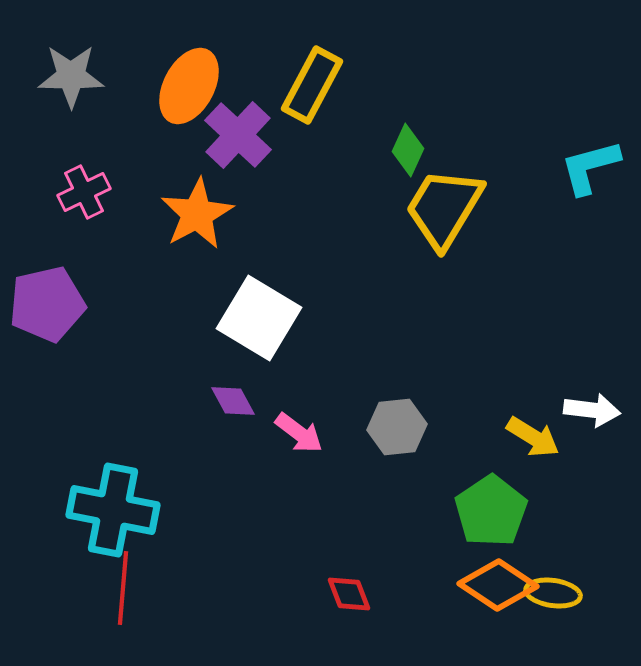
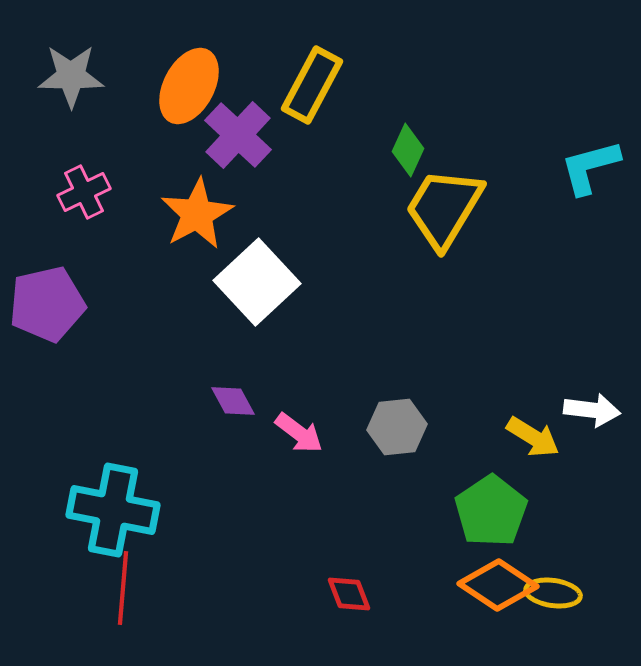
white square: moved 2 px left, 36 px up; rotated 16 degrees clockwise
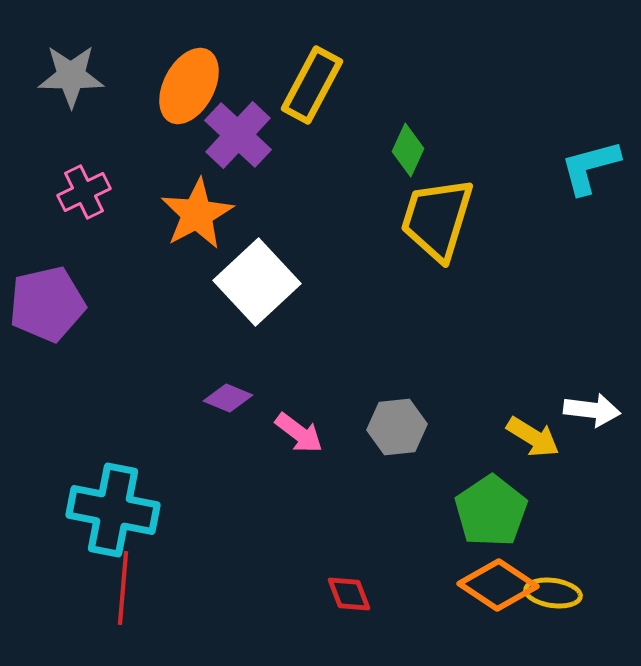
yellow trapezoid: moved 7 px left, 11 px down; rotated 14 degrees counterclockwise
purple diamond: moved 5 px left, 3 px up; rotated 39 degrees counterclockwise
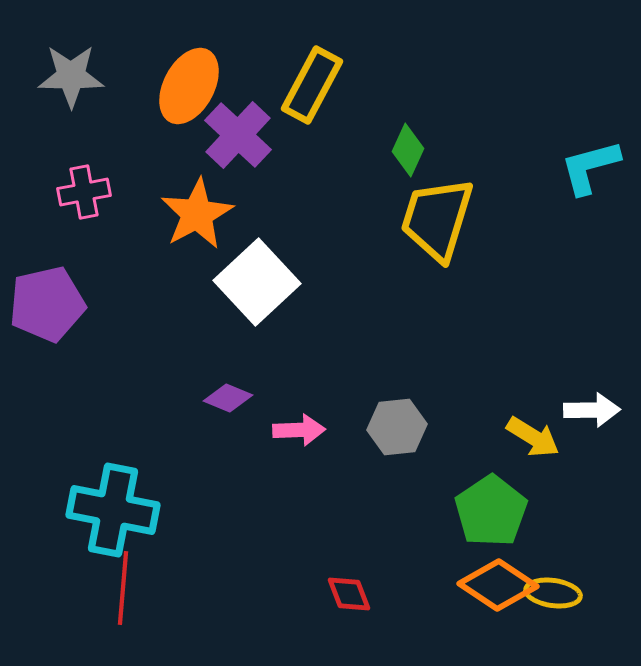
pink cross: rotated 15 degrees clockwise
white arrow: rotated 8 degrees counterclockwise
pink arrow: moved 3 px up; rotated 39 degrees counterclockwise
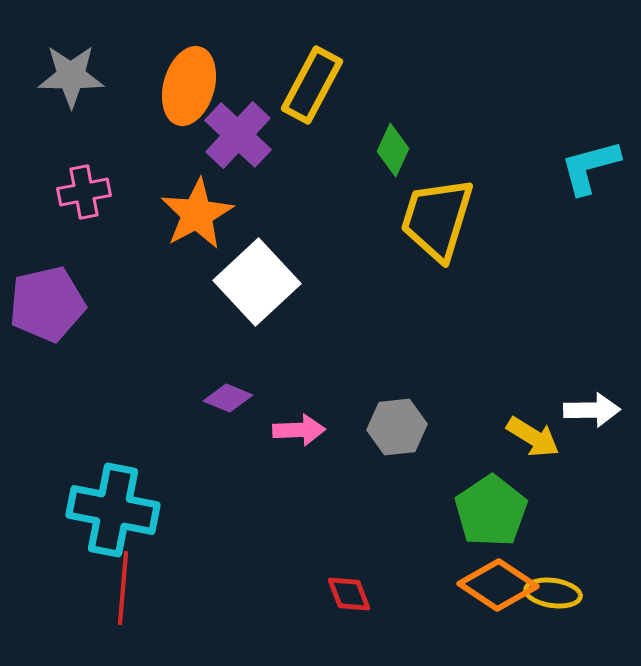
orange ellipse: rotated 12 degrees counterclockwise
green diamond: moved 15 px left
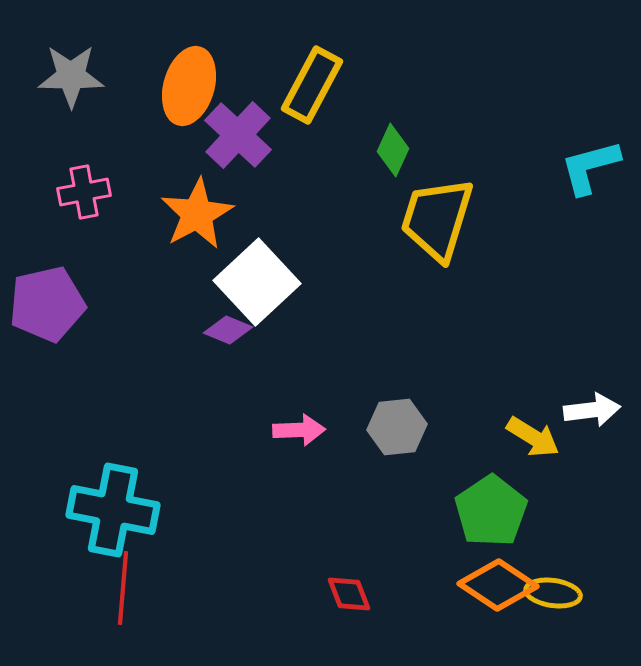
purple diamond: moved 68 px up
white arrow: rotated 6 degrees counterclockwise
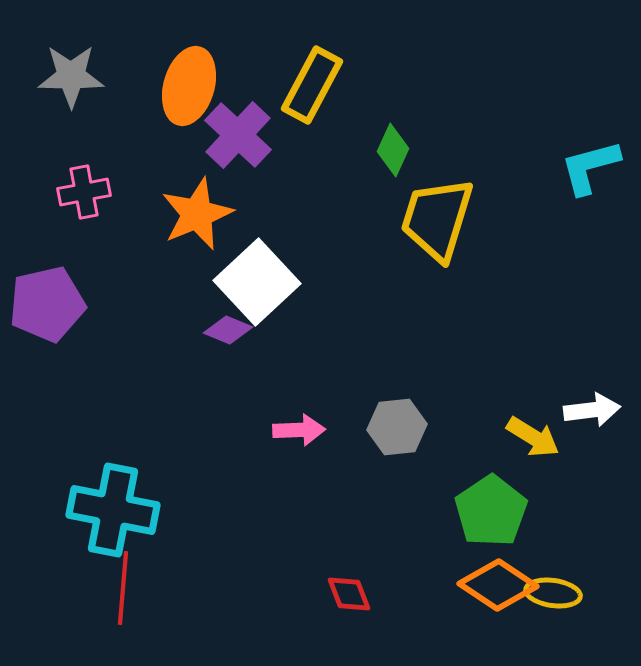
orange star: rotated 6 degrees clockwise
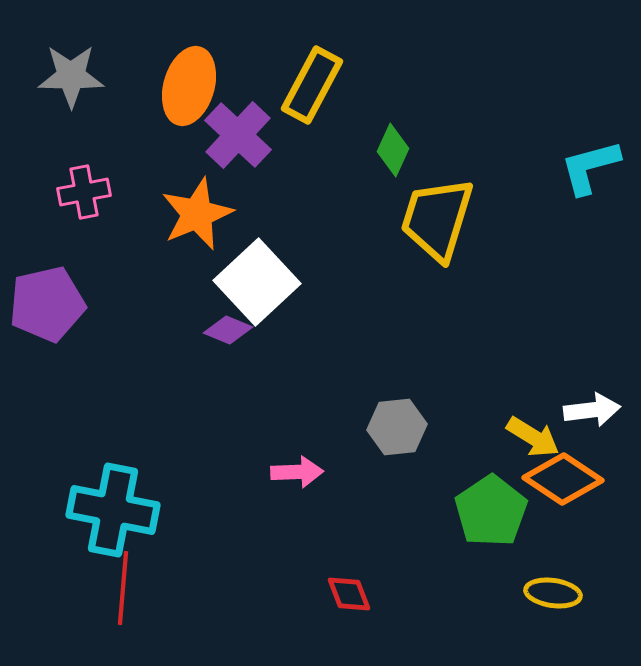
pink arrow: moved 2 px left, 42 px down
orange diamond: moved 65 px right, 106 px up
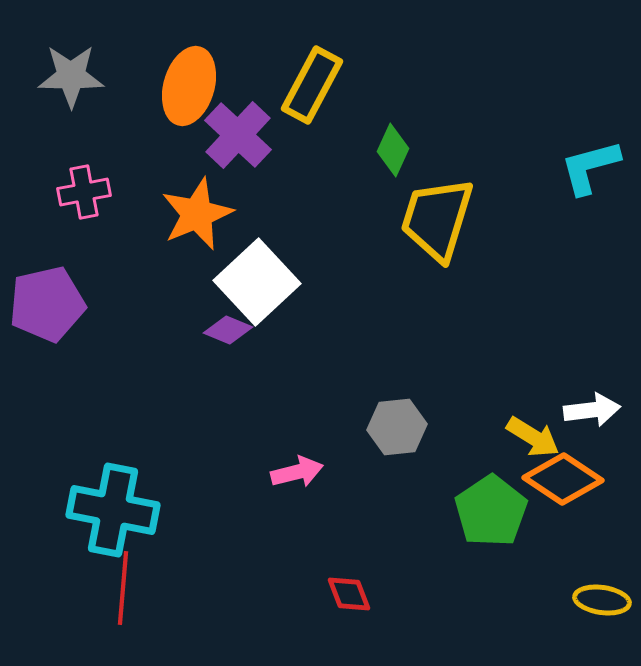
pink arrow: rotated 12 degrees counterclockwise
yellow ellipse: moved 49 px right, 7 px down
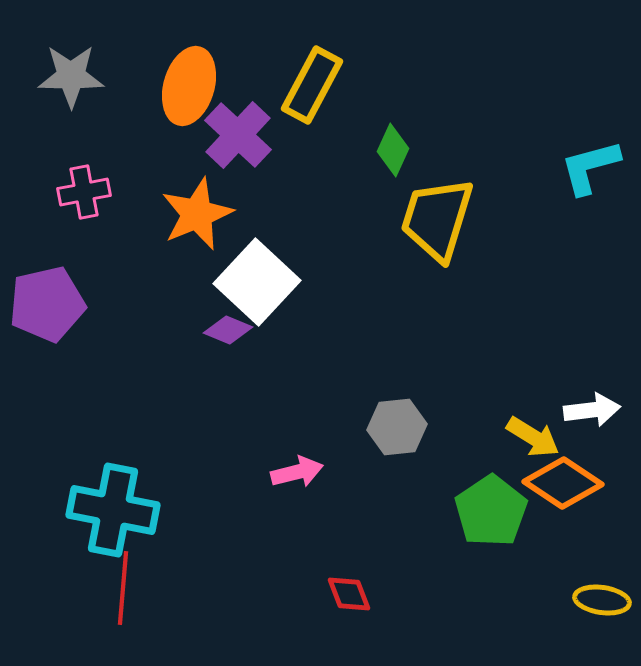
white square: rotated 4 degrees counterclockwise
orange diamond: moved 4 px down
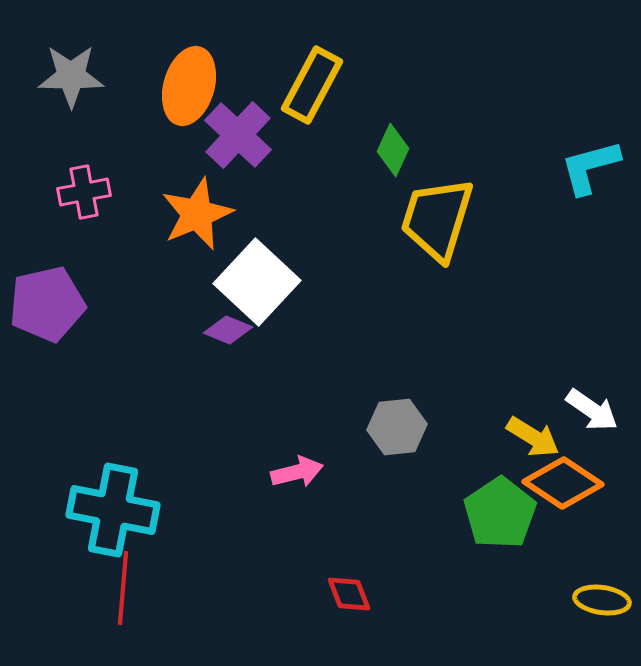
white arrow: rotated 42 degrees clockwise
green pentagon: moved 9 px right, 2 px down
